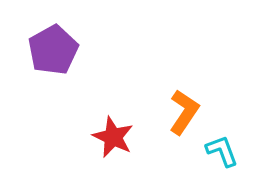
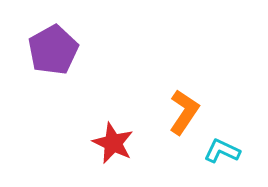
red star: moved 6 px down
cyan L-shape: rotated 45 degrees counterclockwise
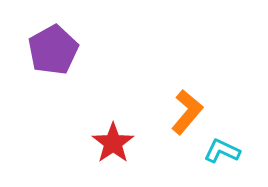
orange L-shape: moved 3 px right; rotated 6 degrees clockwise
red star: rotated 12 degrees clockwise
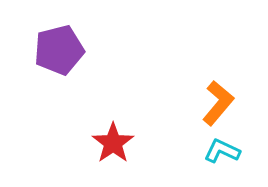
purple pentagon: moved 6 px right; rotated 15 degrees clockwise
orange L-shape: moved 31 px right, 9 px up
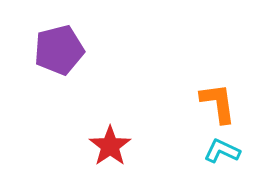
orange L-shape: rotated 48 degrees counterclockwise
red star: moved 3 px left, 3 px down
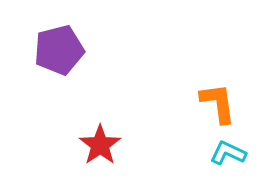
red star: moved 10 px left, 1 px up
cyan L-shape: moved 6 px right, 2 px down
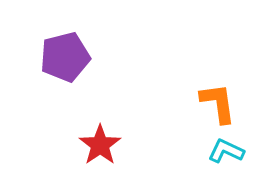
purple pentagon: moved 6 px right, 7 px down
cyan L-shape: moved 2 px left, 2 px up
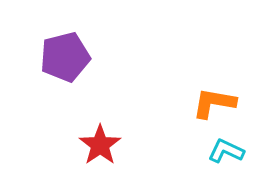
orange L-shape: moved 4 px left; rotated 72 degrees counterclockwise
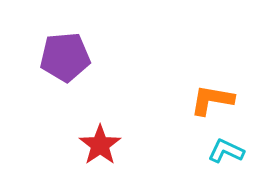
purple pentagon: rotated 9 degrees clockwise
orange L-shape: moved 2 px left, 3 px up
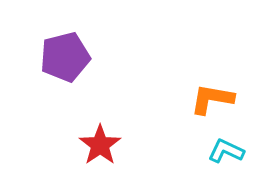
purple pentagon: rotated 9 degrees counterclockwise
orange L-shape: moved 1 px up
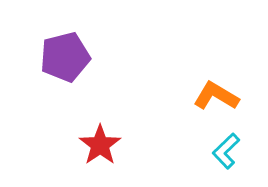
orange L-shape: moved 4 px right, 3 px up; rotated 21 degrees clockwise
cyan L-shape: rotated 69 degrees counterclockwise
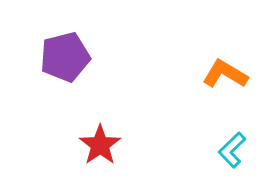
orange L-shape: moved 9 px right, 22 px up
cyan L-shape: moved 6 px right, 1 px up
